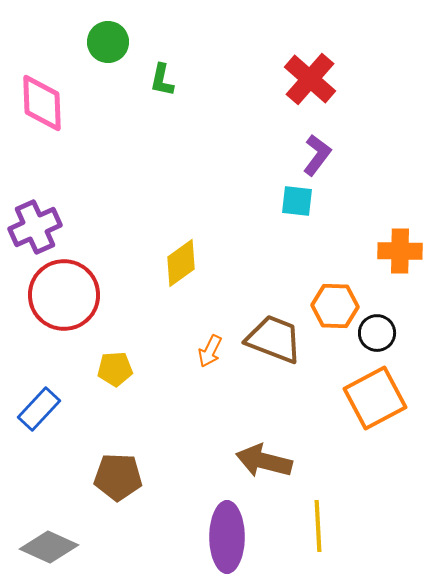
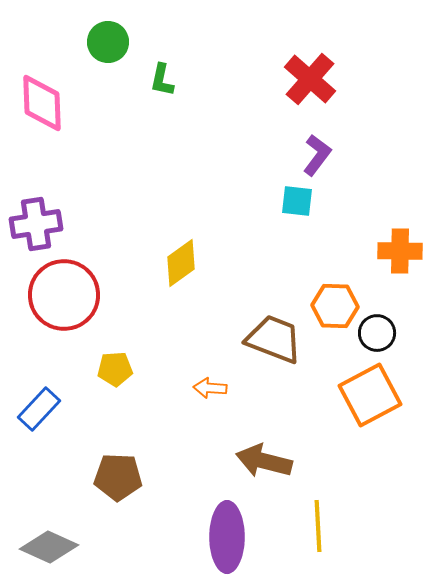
purple cross: moved 1 px right, 3 px up; rotated 15 degrees clockwise
orange arrow: moved 37 px down; rotated 68 degrees clockwise
orange square: moved 5 px left, 3 px up
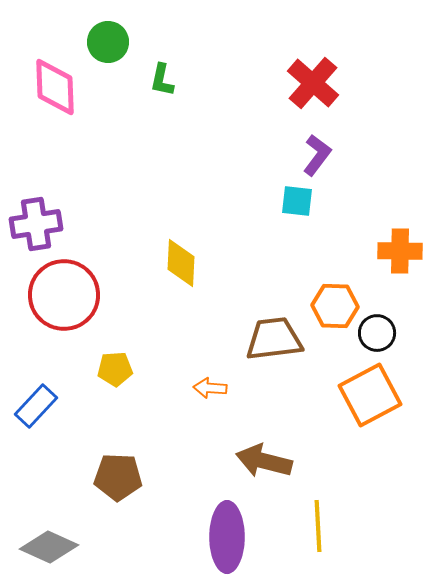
red cross: moved 3 px right, 4 px down
pink diamond: moved 13 px right, 16 px up
yellow diamond: rotated 51 degrees counterclockwise
brown trapezoid: rotated 28 degrees counterclockwise
blue rectangle: moved 3 px left, 3 px up
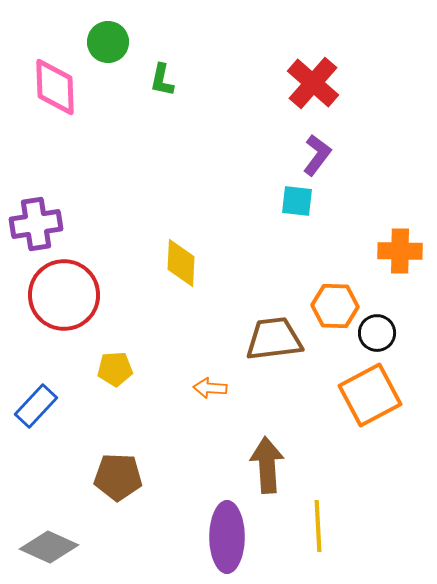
brown arrow: moved 3 px right, 4 px down; rotated 72 degrees clockwise
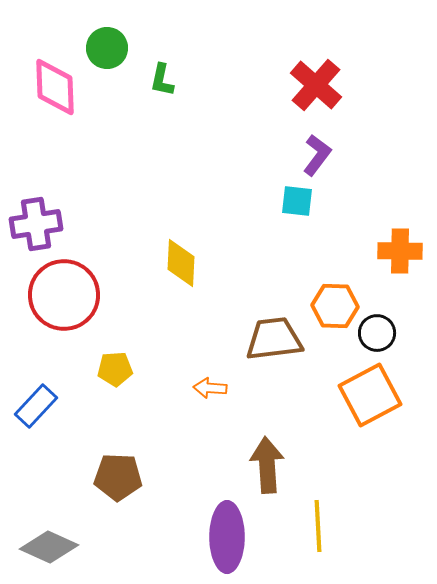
green circle: moved 1 px left, 6 px down
red cross: moved 3 px right, 2 px down
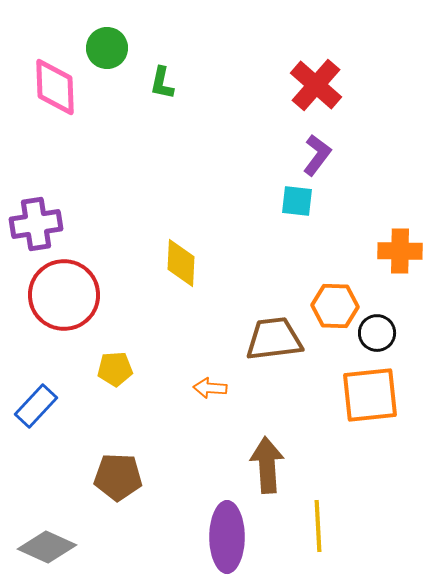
green L-shape: moved 3 px down
orange square: rotated 22 degrees clockwise
gray diamond: moved 2 px left
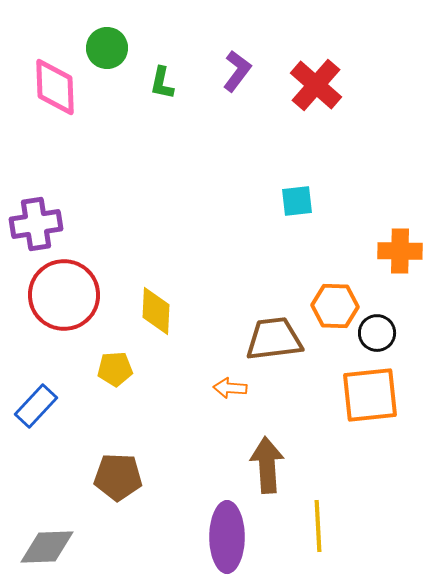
purple L-shape: moved 80 px left, 84 px up
cyan square: rotated 12 degrees counterclockwise
yellow diamond: moved 25 px left, 48 px down
orange arrow: moved 20 px right
gray diamond: rotated 26 degrees counterclockwise
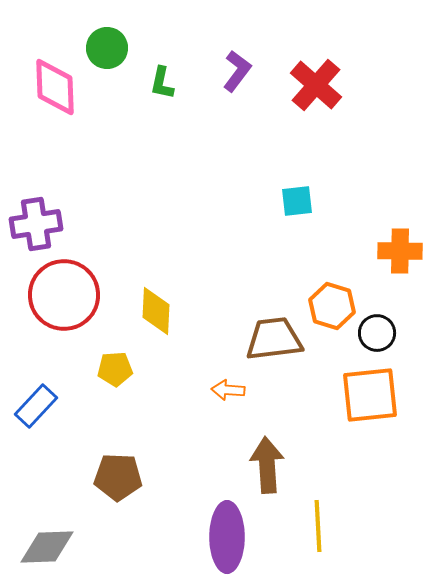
orange hexagon: moved 3 px left; rotated 15 degrees clockwise
orange arrow: moved 2 px left, 2 px down
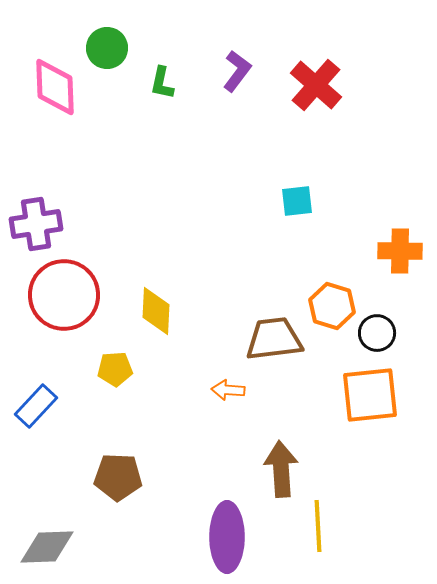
brown arrow: moved 14 px right, 4 px down
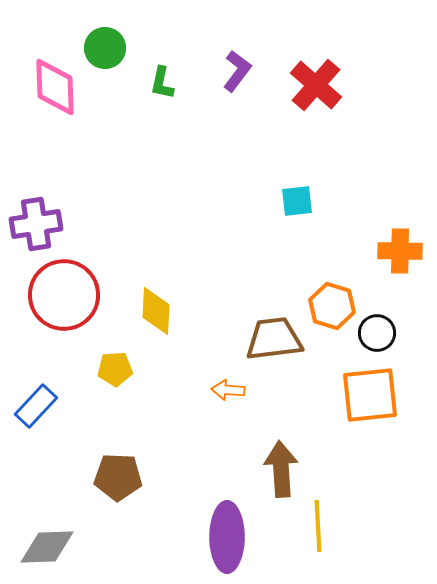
green circle: moved 2 px left
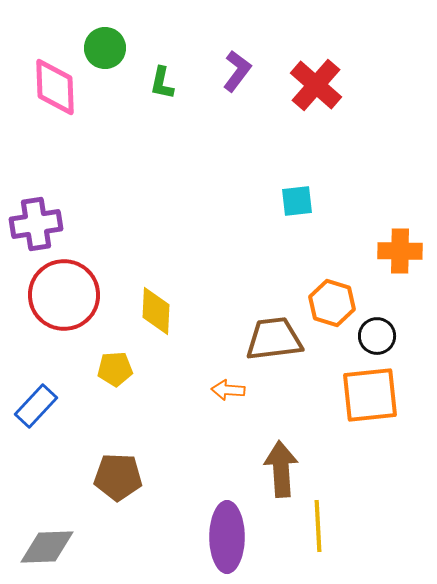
orange hexagon: moved 3 px up
black circle: moved 3 px down
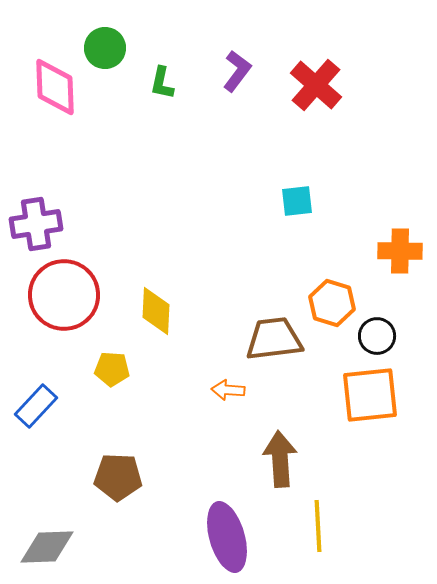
yellow pentagon: moved 3 px left; rotated 8 degrees clockwise
brown arrow: moved 1 px left, 10 px up
purple ellipse: rotated 16 degrees counterclockwise
